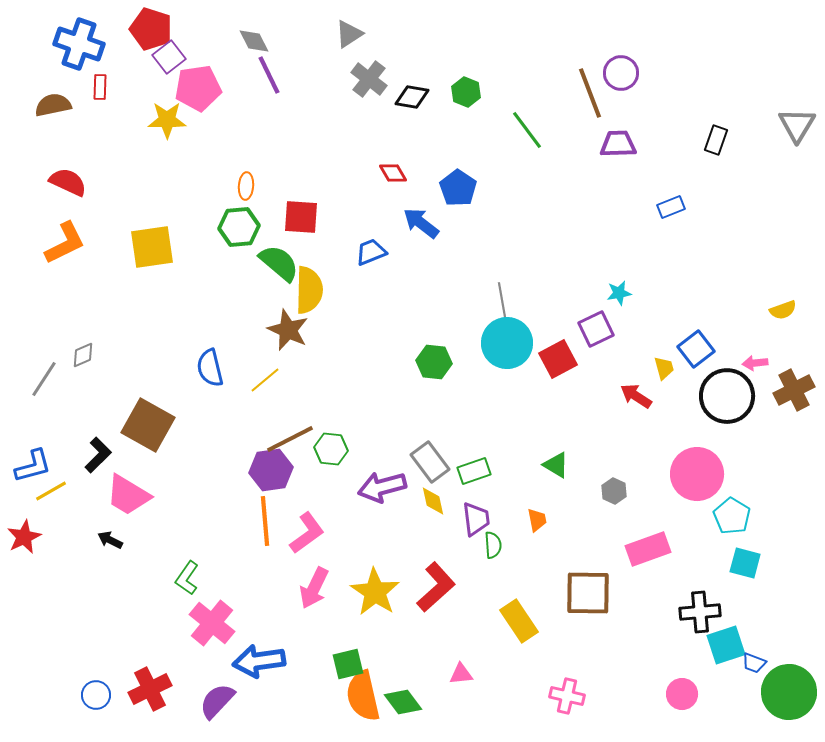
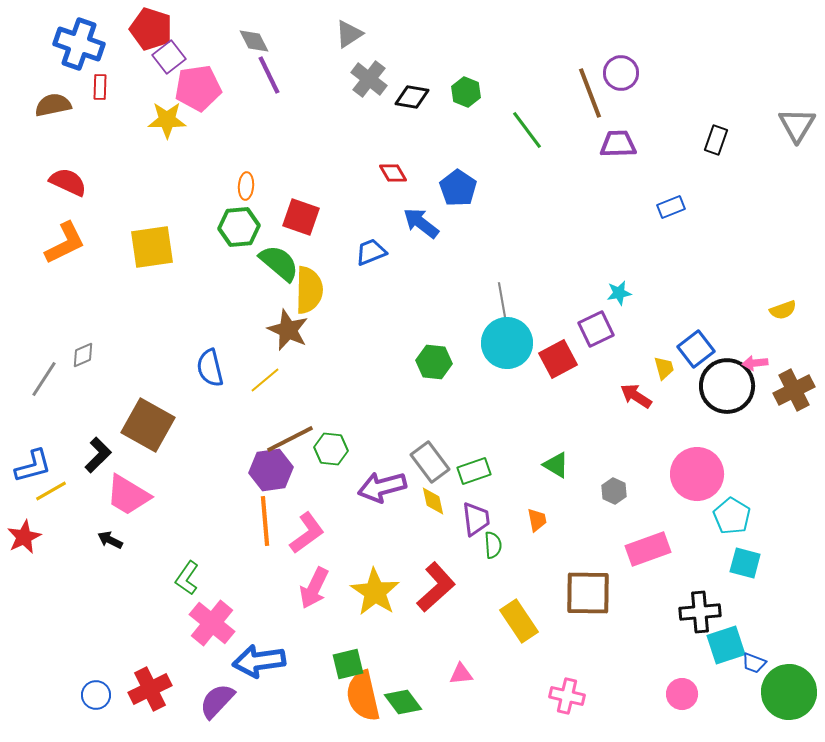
red square at (301, 217): rotated 15 degrees clockwise
black circle at (727, 396): moved 10 px up
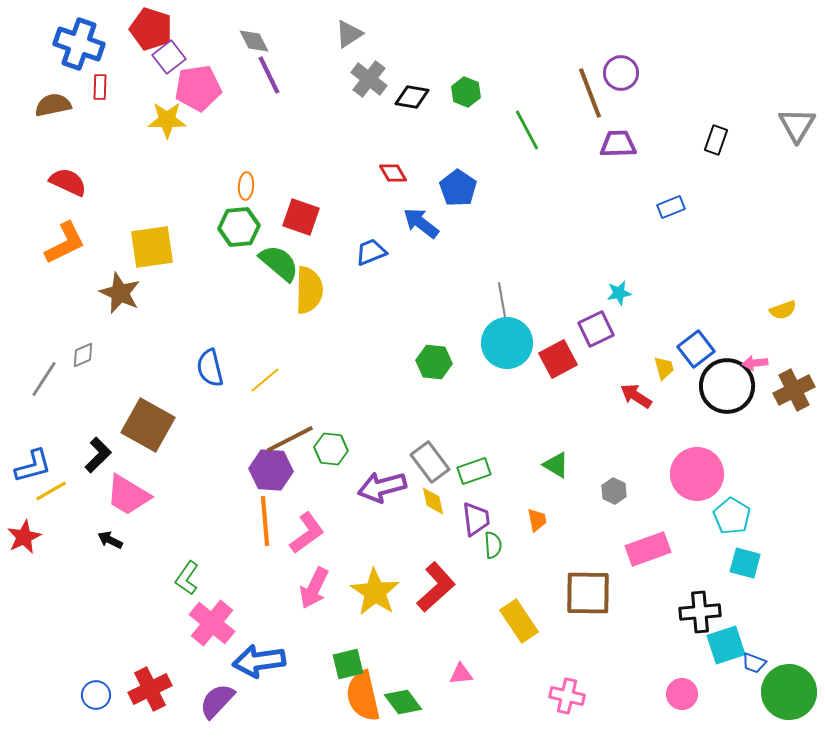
green line at (527, 130): rotated 9 degrees clockwise
brown star at (288, 330): moved 168 px left, 37 px up
purple hexagon at (271, 470): rotated 12 degrees clockwise
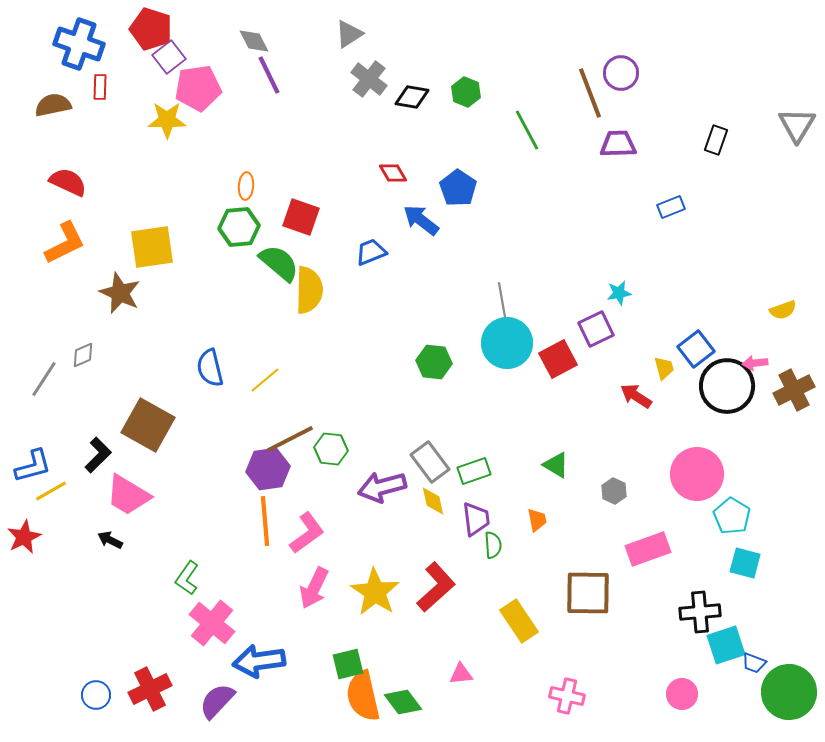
blue arrow at (421, 223): moved 3 px up
purple hexagon at (271, 470): moved 3 px left, 1 px up; rotated 12 degrees counterclockwise
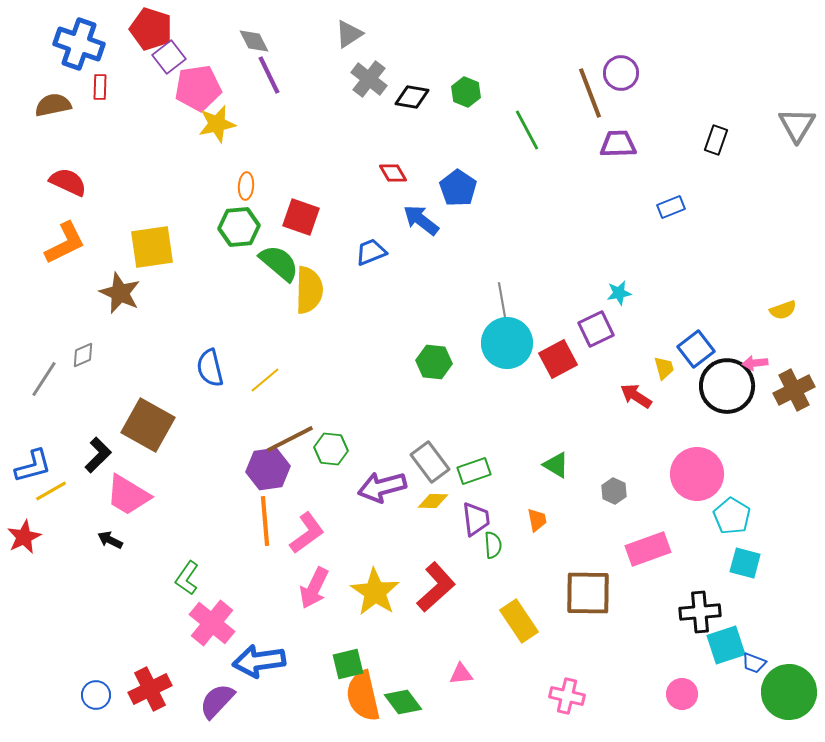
yellow star at (167, 120): moved 50 px right, 4 px down; rotated 12 degrees counterclockwise
yellow diamond at (433, 501): rotated 76 degrees counterclockwise
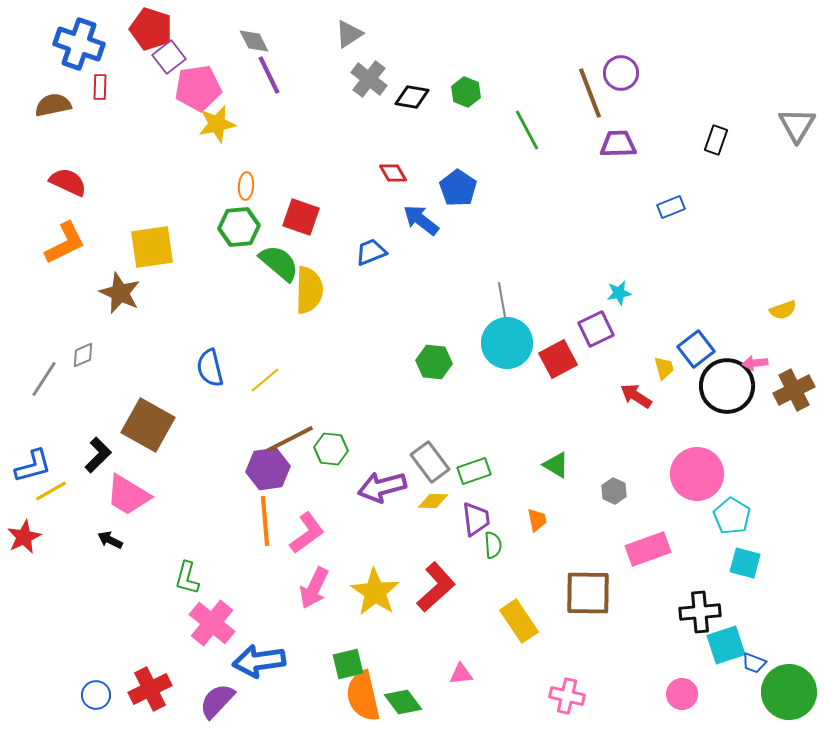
green L-shape at (187, 578): rotated 20 degrees counterclockwise
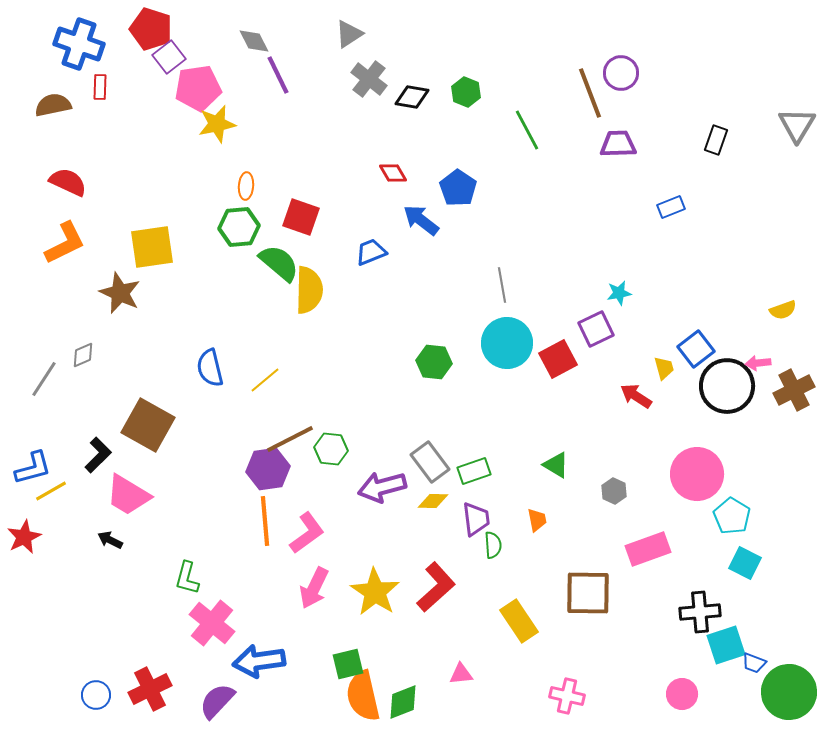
purple line at (269, 75): moved 9 px right
gray line at (502, 300): moved 15 px up
pink arrow at (755, 363): moved 3 px right
blue L-shape at (33, 466): moved 2 px down
cyan square at (745, 563): rotated 12 degrees clockwise
green diamond at (403, 702): rotated 75 degrees counterclockwise
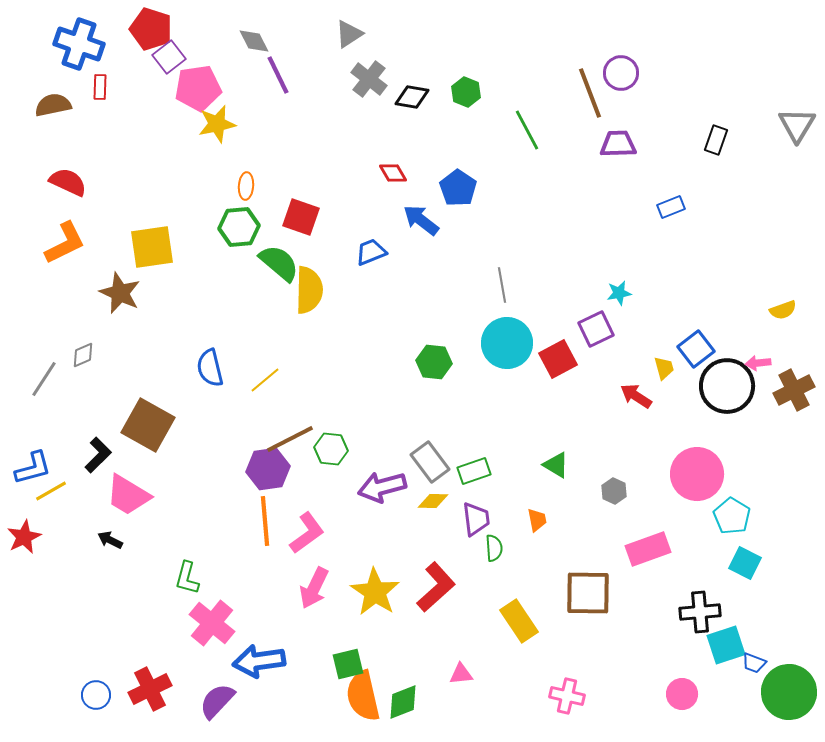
green semicircle at (493, 545): moved 1 px right, 3 px down
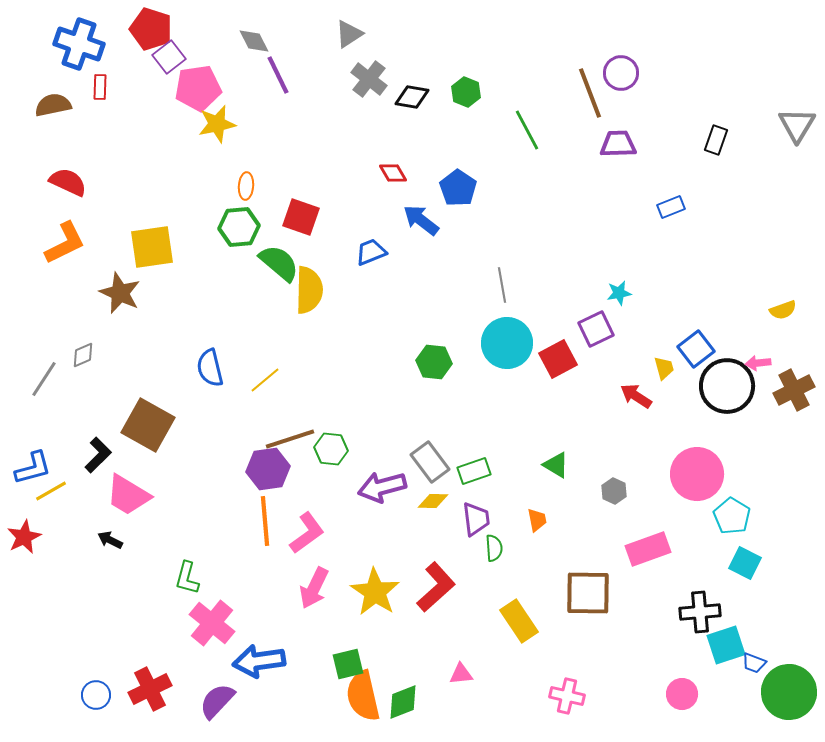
brown line at (290, 439): rotated 9 degrees clockwise
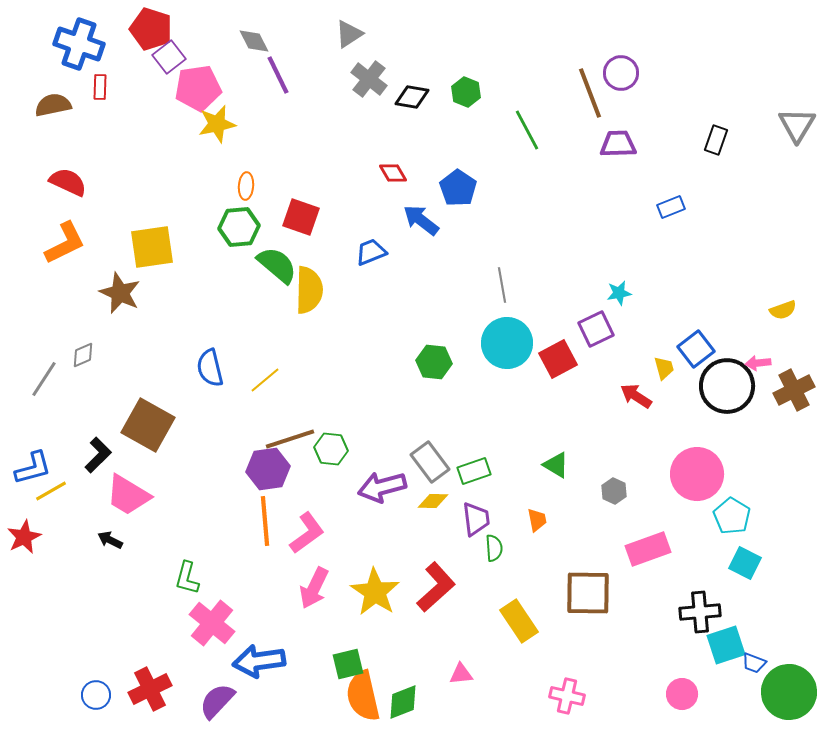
green semicircle at (279, 263): moved 2 px left, 2 px down
